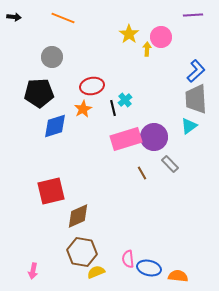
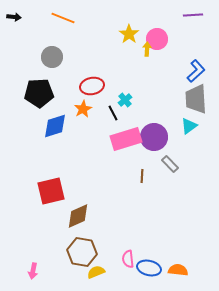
pink circle: moved 4 px left, 2 px down
black line: moved 5 px down; rotated 14 degrees counterclockwise
brown line: moved 3 px down; rotated 32 degrees clockwise
orange semicircle: moved 6 px up
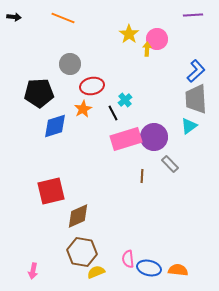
gray circle: moved 18 px right, 7 px down
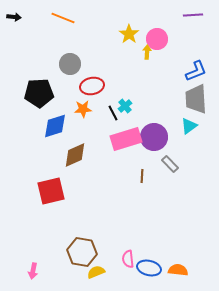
yellow arrow: moved 3 px down
blue L-shape: rotated 20 degrees clockwise
cyan cross: moved 6 px down
orange star: rotated 24 degrees clockwise
brown diamond: moved 3 px left, 61 px up
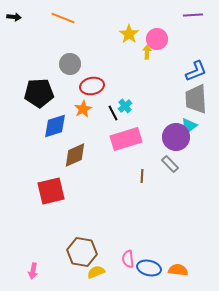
orange star: rotated 24 degrees counterclockwise
purple circle: moved 22 px right
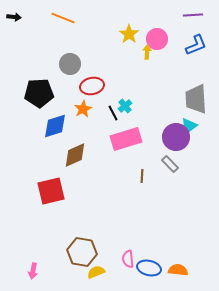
blue L-shape: moved 26 px up
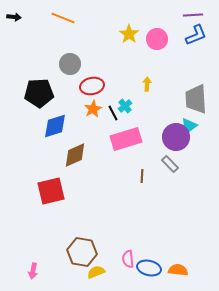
blue L-shape: moved 10 px up
yellow arrow: moved 32 px down
orange star: moved 10 px right
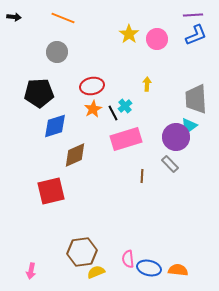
gray circle: moved 13 px left, 12 px up
brown hexagon: rotated 16 degrees counterclockwise
pink arrow: moved 2 px left
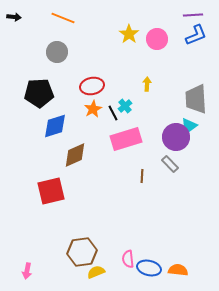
pink arrow: moved 4 px left
